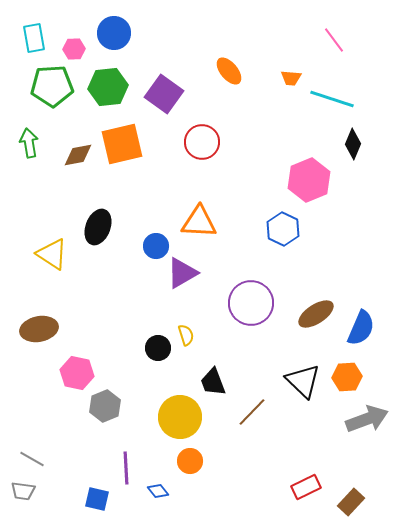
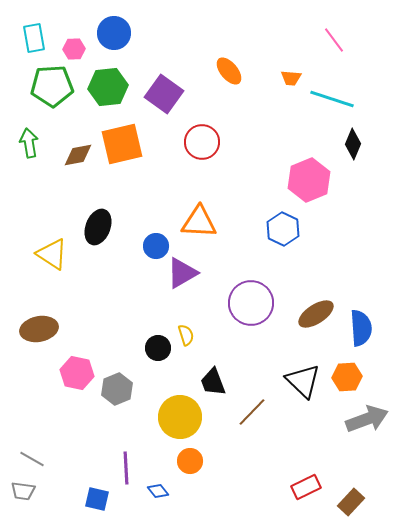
blue semicircle at (361, 328): rotated 27 degrees counterclockwise
gray hexagon at (105, 406): moved 12 px right, 17 px up
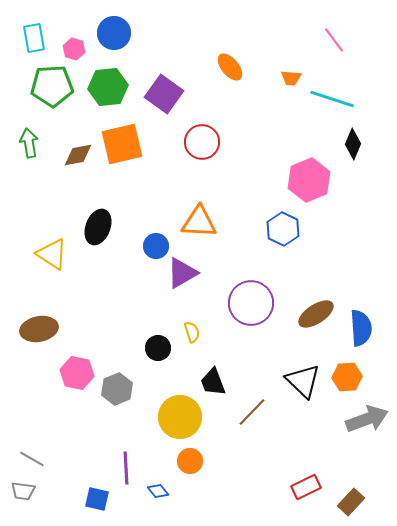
pink hexagon at (74, 49): rotated 20 degrees clockwise
orange ellipse at (229, 71): moved 1 px right, 4 px up
yellow semicircle at (186, 335): moved 6 px right, 3 px up
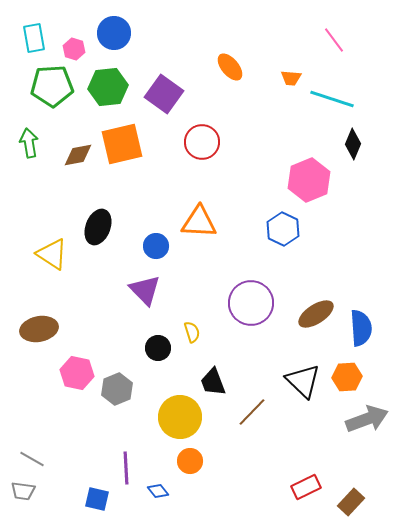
purple triangle at (182, 273): moved 37 px left, 17 px down; rotated 44 degrees counterclockwise
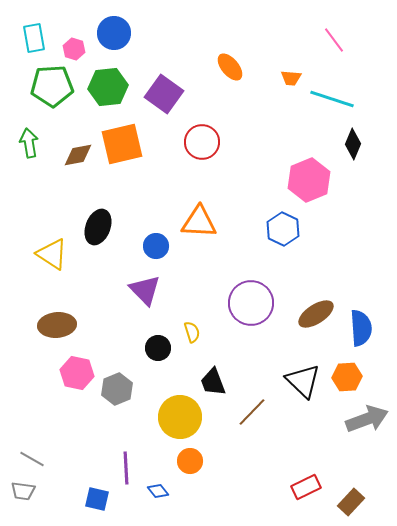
brown ellipse at (39, 329): moved 18 px right, 4 px up; rotated 6 degrees clockwise
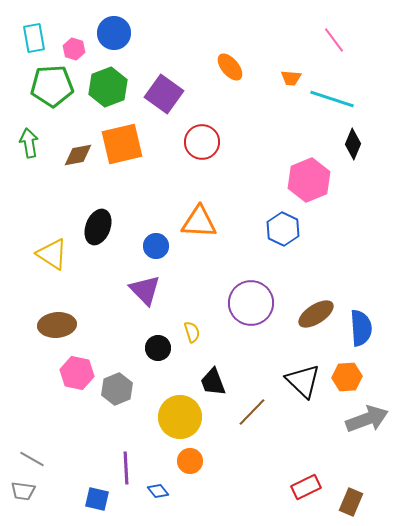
green hexagon at (108, 87): rotated 15 degrees counterclockwise
brown rectangle at (351, 502): rotated 20 degrees counterclockwise
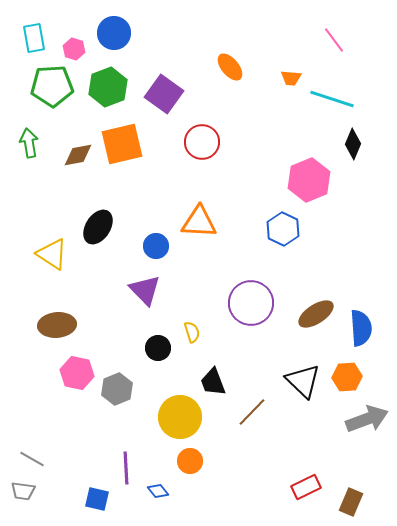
black ellipse at (98, 227): rotated 12 degrees clockwise
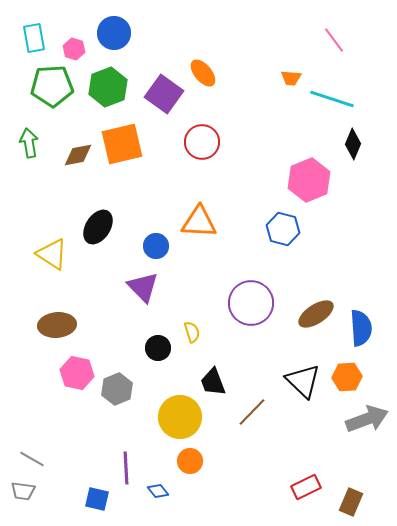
orange ellipse at (230, 67): moved 27 px left, 6 px down
blue hexagon at (283, 229): rotated 12 degrees counterclockwise
purple triangle at (145, 290): moved 2 px left, 3 px up
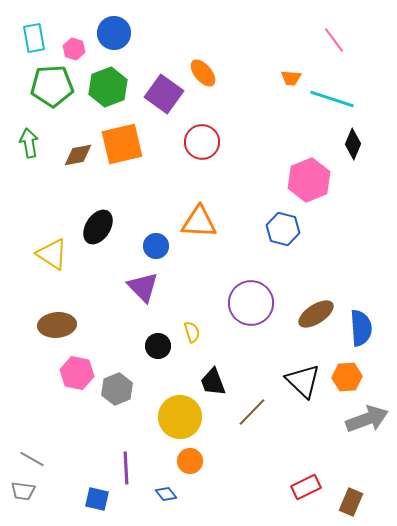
black circle at (158, 348): moved 2 px up
blue diamond at (158, 491): moved 8 px right, 3 px down
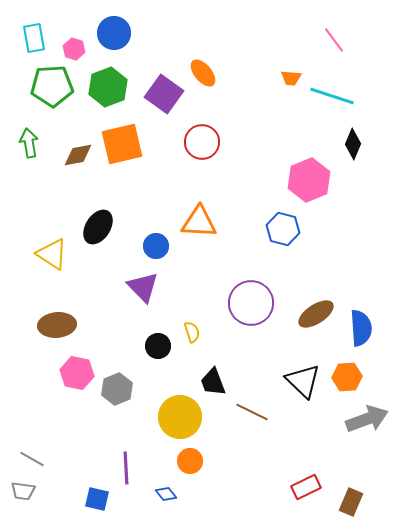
cyan line at (332, 99): moved 3 px up
brown line at (252, 412): rotated 72 degrees clockwise
